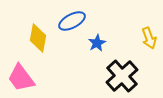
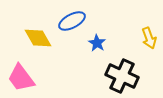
yellow diamond: rotated 40 degrees counterclockwise
blue star: rotated 12 degrees counterclockwise
black cross: rotated 24 degrees counterclockwise
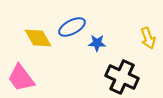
blue ellipse: moved 6 px down
yellow arrow: moved 1 px left
blue star: rotated 30 degrees counterclockwise
black cross: moved 1 px down
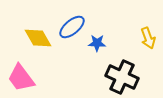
blue ellipse: rotated 12 degrees counterclockwise
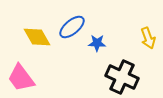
yellow diamond: moved 1 px left, 1 px up
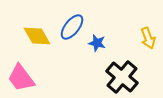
blue ellipse: rotated 12 degrees counterclockwise
yellow diamond: moved 1 px up
blue star: rotated 12 degrees clockwise
black cross: rotated 16 degrees clockwise
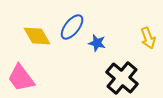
black cross: moved 1 px down
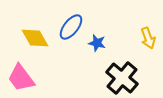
blue ellipse: moved 1 px left
yellow diamond: moved 2 px left, 2 px down
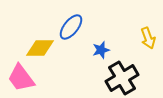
yellow diamond: moved 5 px right, 10 px down; rotated 60 degrees counterclockwise
blue star: moved 4 px right, 7 px down; rotated 30 degrees counterclockwise
black cross: rotated 20 degrees clockwise
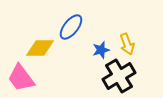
yellow arrow: moved 21 px left, 6 px down
black cross: moved 3 px left, 2 px up
